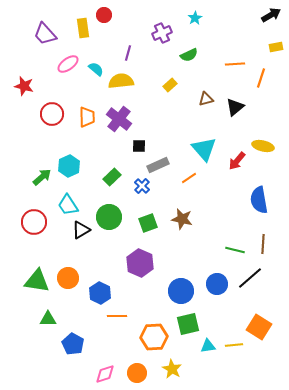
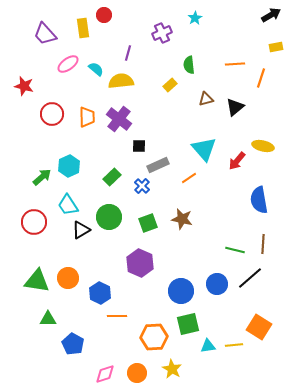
green semicircle at (189, 55): moved 10 px down; rotated 108 degrees clockwise
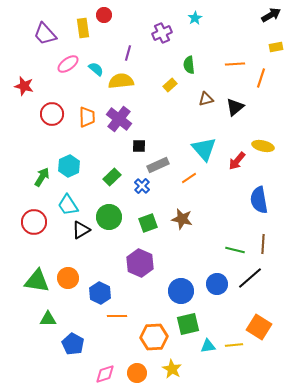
green arrow at (42, 177): rotated 18 degrees counterclockwise
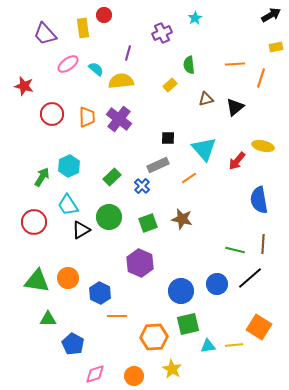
black square at (139, 146): moved 29 px right, 8 px up
orange circle at (137, 373): moved 3 px left, 3 px down
pink diamond at (105, 374): moved 10 px left
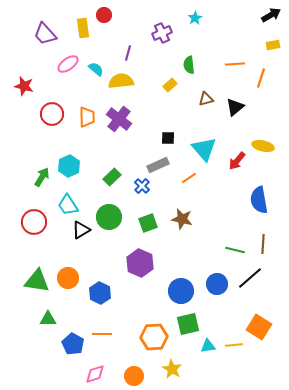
yellow rectangle at (276, 47): moved 3 px left, 2 px up
orange line at (117, 316): moved 15 px left, 18 px down
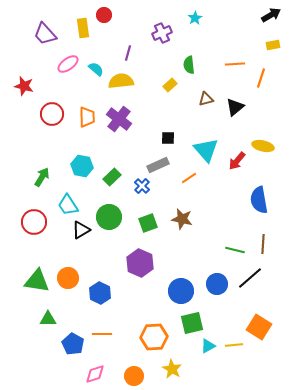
cyan triangle at (204, 149): moved 2 px right, 1 px down
cyan hexagon at (69, 166): moved 13 px right; rotated 25 degrees counterclockwise
green square at (188, 324): moved 4 px right, 1 px up
cyan triangle at (208, 346): rotated 21 degrees counterclockwise
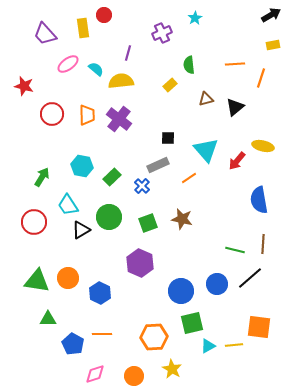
orange trapezoid at (87, 117): moved 2 px up
orange square at (259, 327): rotated 25 degrees counterclockwise
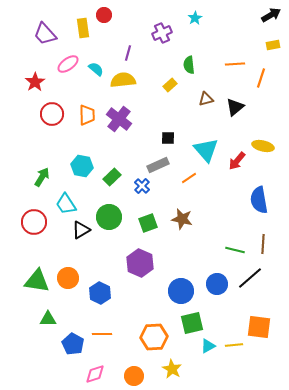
yellow semicircle at (121, 81): moved 2 px right, 1 px up
red star at (24, 86): moved 11 px right, 4 px up; rotated 24 degrees clockwise
cyan trapezoid at (68, 205): moved 2 px left, 1 px up
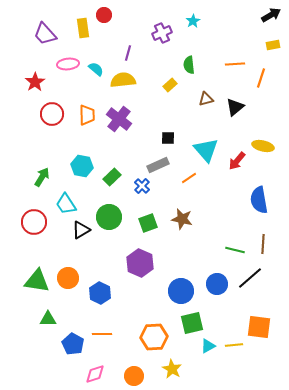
cyan star at (195, 18): moved 2 px left, 3 px down
pink ellipse at (68, 64): rotated 30 degrees clockwise
